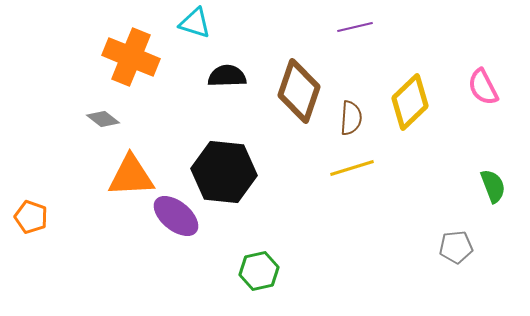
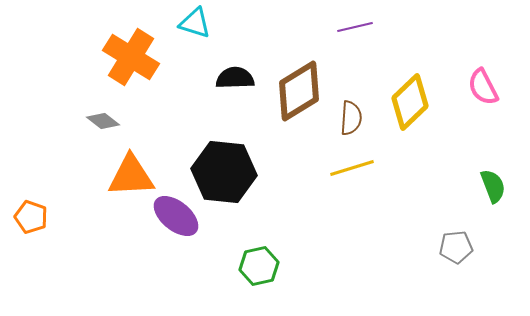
orange cross: rotated 10 degrees clockwise
black semicircle: moved 8 px right, 2 px down
brown diamond: rotated 40 degrees clockwise
gray diamond: moved 2 px down
green hexagon: moved 5 px up
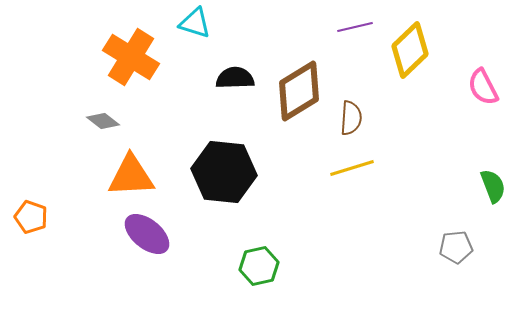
yellow diamond: moved 52 px up
purple ellipse: moved 29 px left, 18 px down
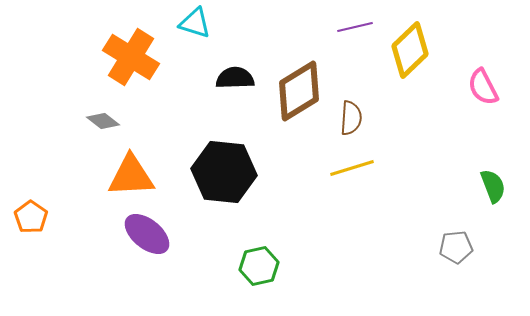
orange pentagon: rotated 16 degrees clockwise
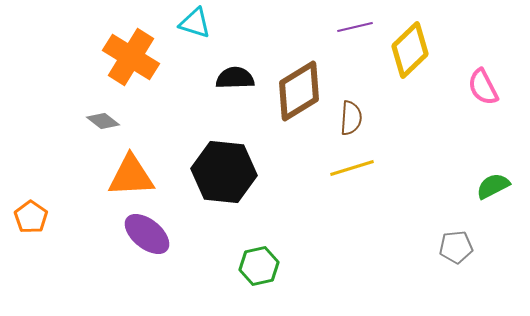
green semicircle: rotated 96 degrees counterclockwise
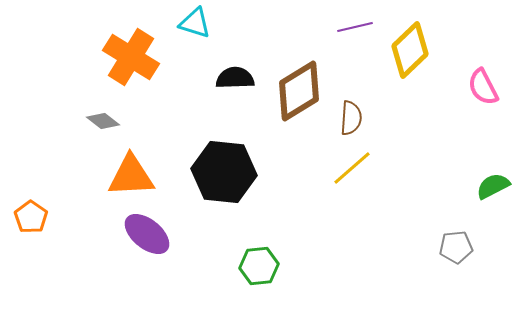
yellow line: rotated 24 degrees counterclockwise
green hexagon: rotated 6 degrees clockwise
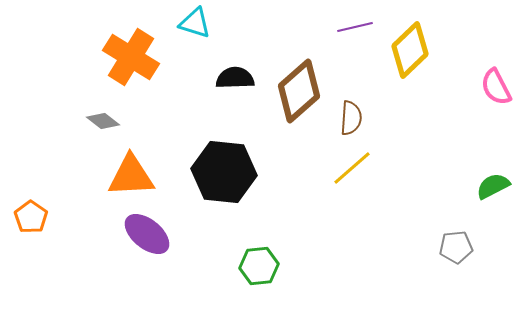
pink semicircle: moved 13 px right
brown diamond: rotated 10 degrees counterclockwise
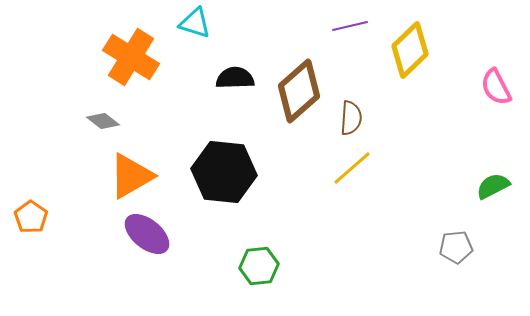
purple line: moved 5 px left, 1 px up
orange triangle: rotated 27 degrees counterclockwise
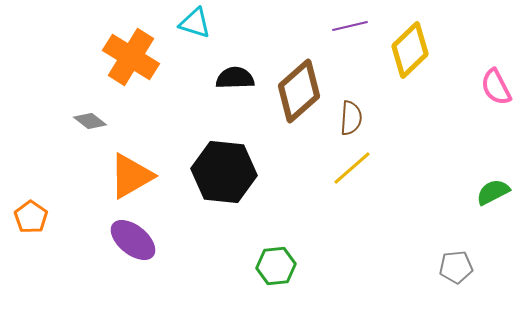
gray diamond: moved 13 px left
green semicircle: moved 6 px down
purple ellipse: moved 14 px left, 6 px down
gray pentagon: moved 20 px down
green hexagon: moved 17 px right
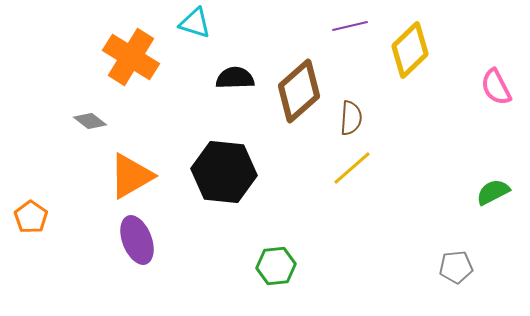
purple ellipse: moved 4 px right; rotated 30 degrees clockwise
